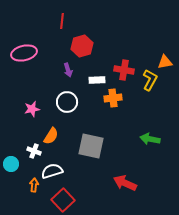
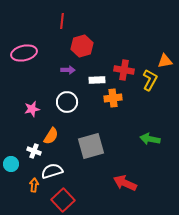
orange triangle: moved 1 px up
purple arrow: rotated 72 degrees counterclockwise
gray square: rotated 28 degrees counterclockwise
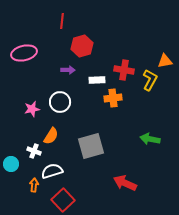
white circle: moved 7 px left
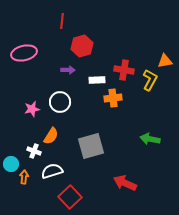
orange arrow: moved 10 px left, 8 px up
red square: moved 7 px right, 3 px up
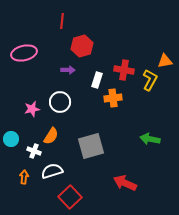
white rectangle: rotated 70 degrees counterclockwise
cyan circle: moved 25 px up
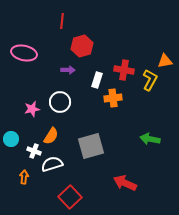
pink ellipse: rotated 25 degrees clockwise
white semicircle: moved 7 px up
